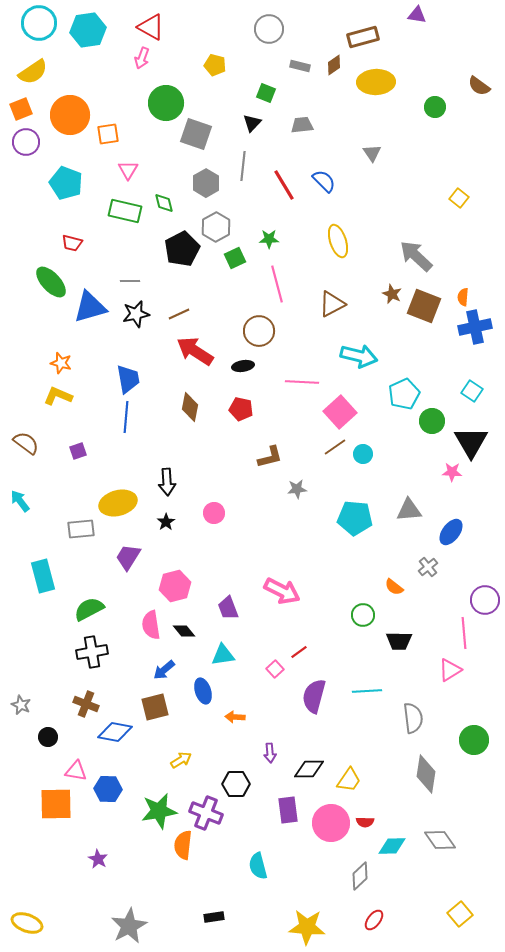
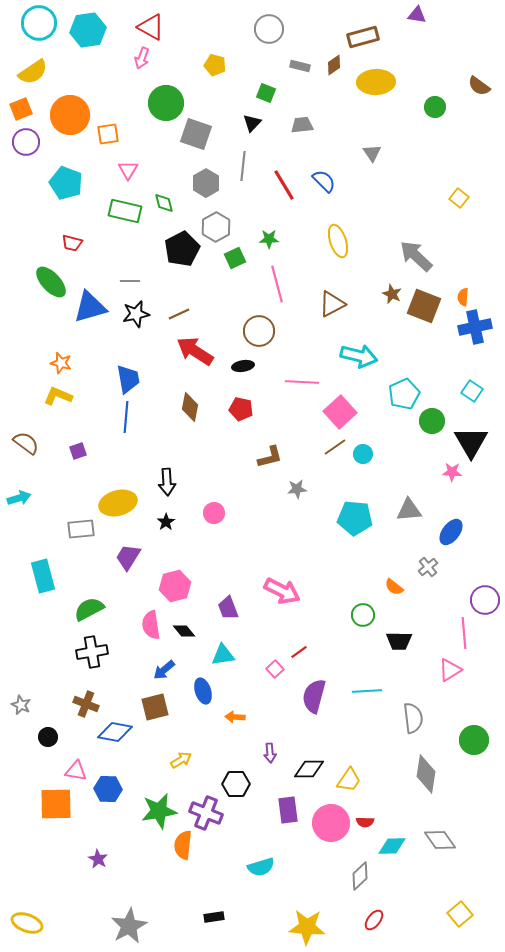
cyan arrow at (20, 501): moved 1 px left, 3 px up; rotated 110 degrees clockwise
cyan semicircle at (258, 866): moved 3 px right, 1 px down; rotated 92 degrees counterclockwise
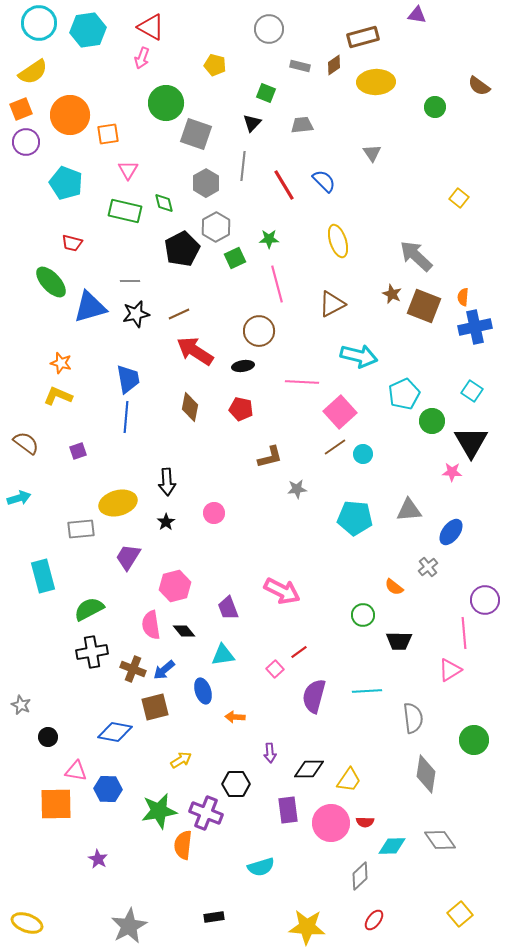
brown cross at (86, 704): moved 47 px right, 35 px up
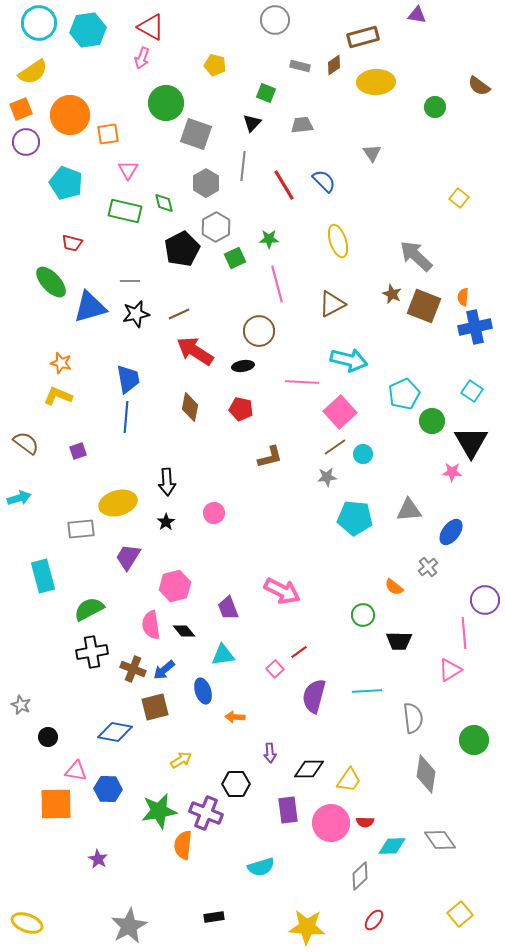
gray circle at (269, 29): moved 6 px right, 9 px up
cyan arrow at (359, 356): moved 10 px left, 4 px down
gray star at (297, 489): moved 30 px right, 12 px up
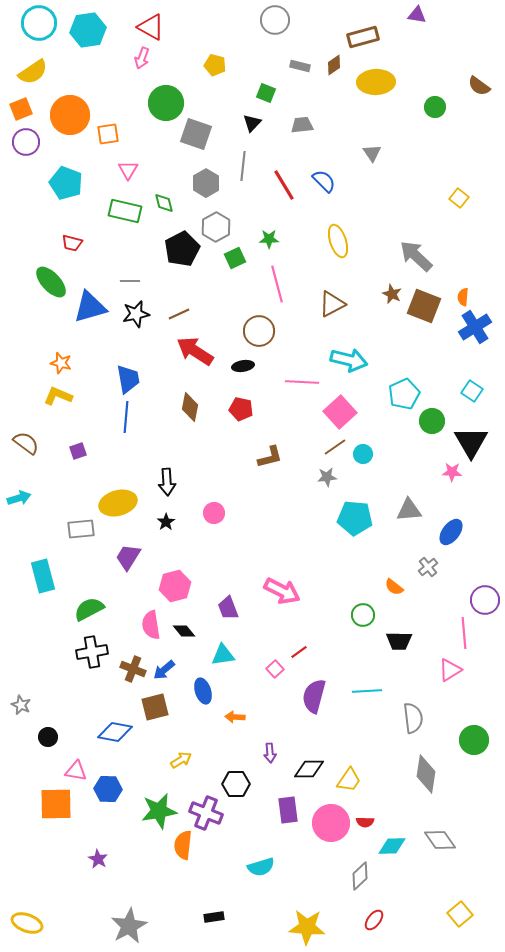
blue cross at (475, 327): rotated 20 degrees counterclockwise
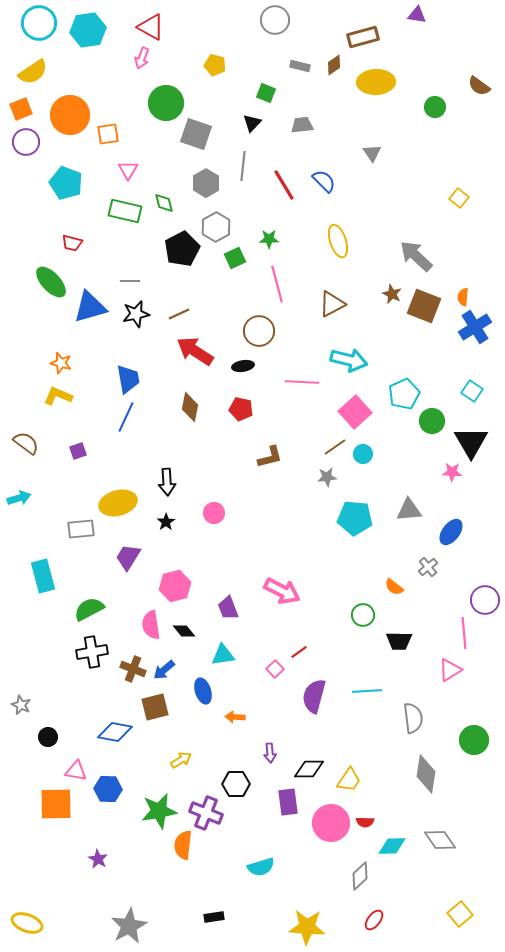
pink square at (340, 412): moved 15 px right
blue line at (126, 417): rotated 20 degrees clockwise
purple rectangle at (288, 810): moved 8 px up
